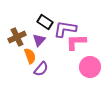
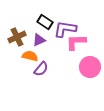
purple triangle: rotated 24 degrees clockwise
orange semicircle: rotated 56 degrees counterclockwise
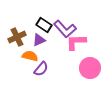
black rectangle: moved 1 px left, 3 px down
purple L-shape: rotated 140 degrees counterclockwise
pink circle: moved 1 px down
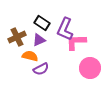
black rectangle: moved 2 px left, 2 px up
purple L-shape: rotated 65 degrees clockwise
purple semicircle: rotated 21 degrees clockwise
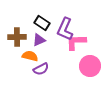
brown cross: rotated 24 degrees clockwise
pink circle: moved 2 px up
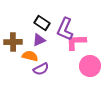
brown cross: moved 4 px left, 5 px down
